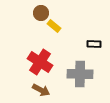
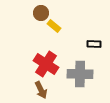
red cross: moved 6 px right, 2 px down
brown arrow: rotated 36 degrees clockwise
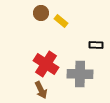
yellow rectangle: moved 7 px right, 5 px up
black rectangle: moved 2 px right, 1 px down
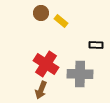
brown arrow: rotated 48 degrees clockwise
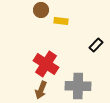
brown circle: moved 3 px up
yellow rectangle: rotated 32 degrees counterclockwise
black rectangle: rotated 48 degrees counterclockwise
gray cross: moved 2 px left, 12 px down
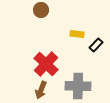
yellow rectangle: moved 16 px right, 13 px down
red cross: rotated 10 degrees clockwise
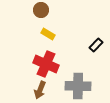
yellow rectangle: moved 29 px left; rotated 24 degrees clockwise
red cross: rotated 20 degrees counterclockwise
brown arrow: moved 1 px left
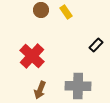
yellow rectangle: moved 18 px right, 22 px up; rotated 24 degrees clockwise
red cross: moved 14 px left, 8 px up; rotated 20 degrees clockwise
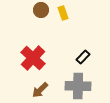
yellow rectangle: moved 3 px left, 1 px down; rotated 16 degrees clockwise
black rectangle: moved 13 px left, 12 px down
red cross: moved 1 px right, 2 px down
brown arrow: rotated 24 degrees clockwise
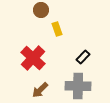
yellow rectangle: moved 6 px left, 16 px down
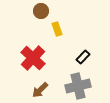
brown circle: moved 1 px down
gray cross: rotated 15 degrees counterclockwise
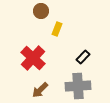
yellow rectangle: rotated 40 degrees clockwise
gray cross: rotated 10 degrees clockwise
